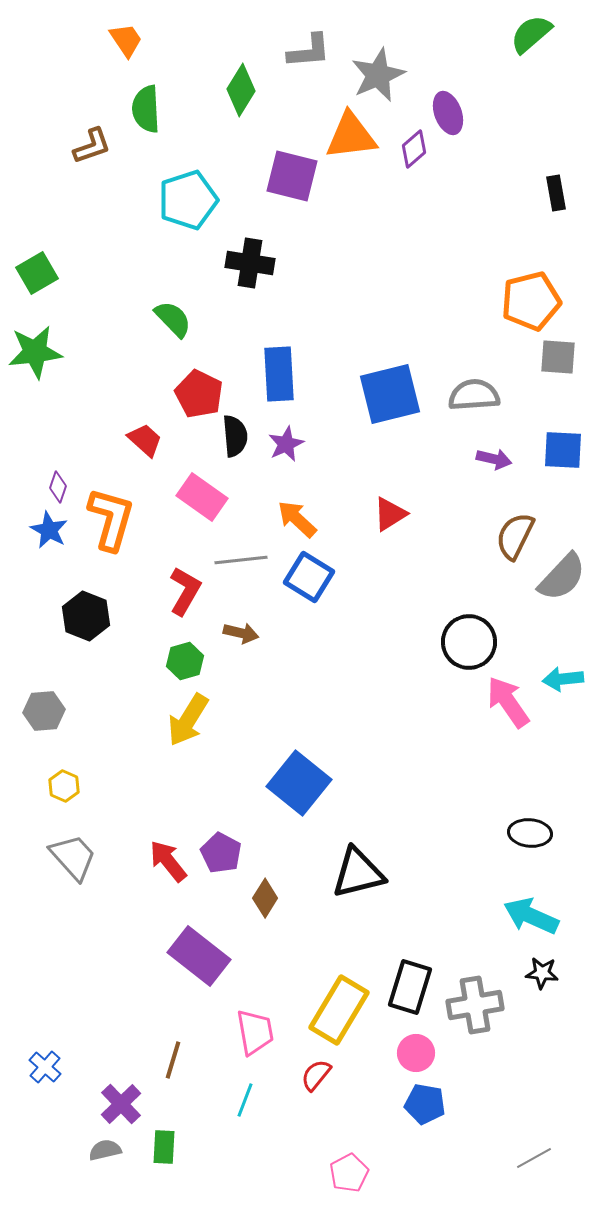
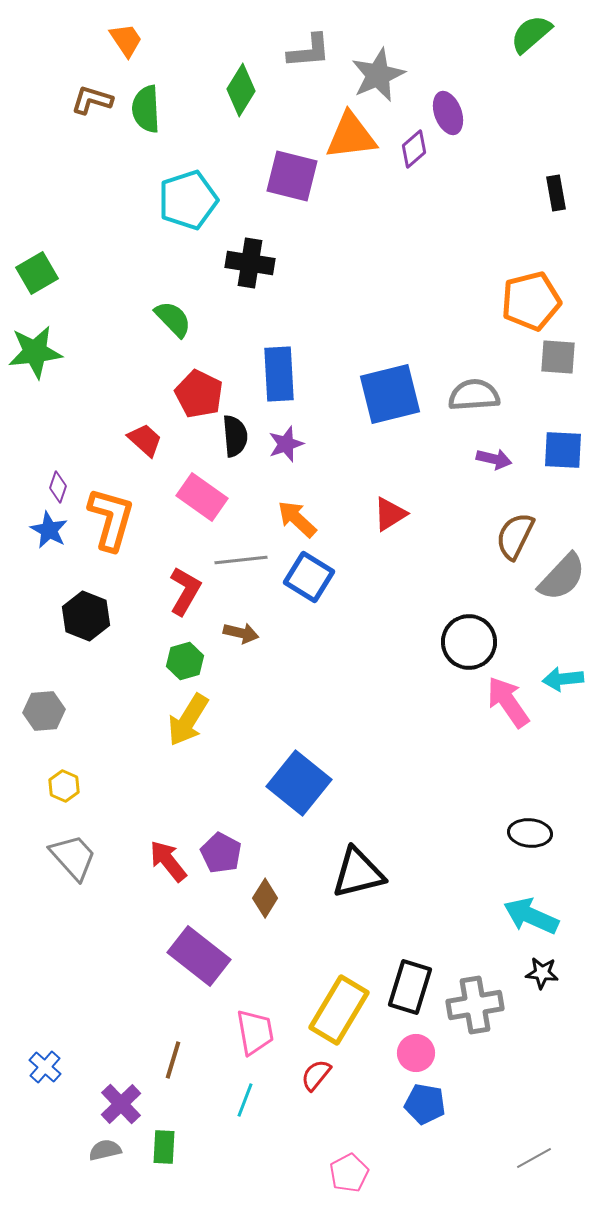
brown L-shape at (92, 146): moved 46 px up; rotated 144 degrees counterclockwise
purple star at (286, 444): rotated 6 degrees clockwise
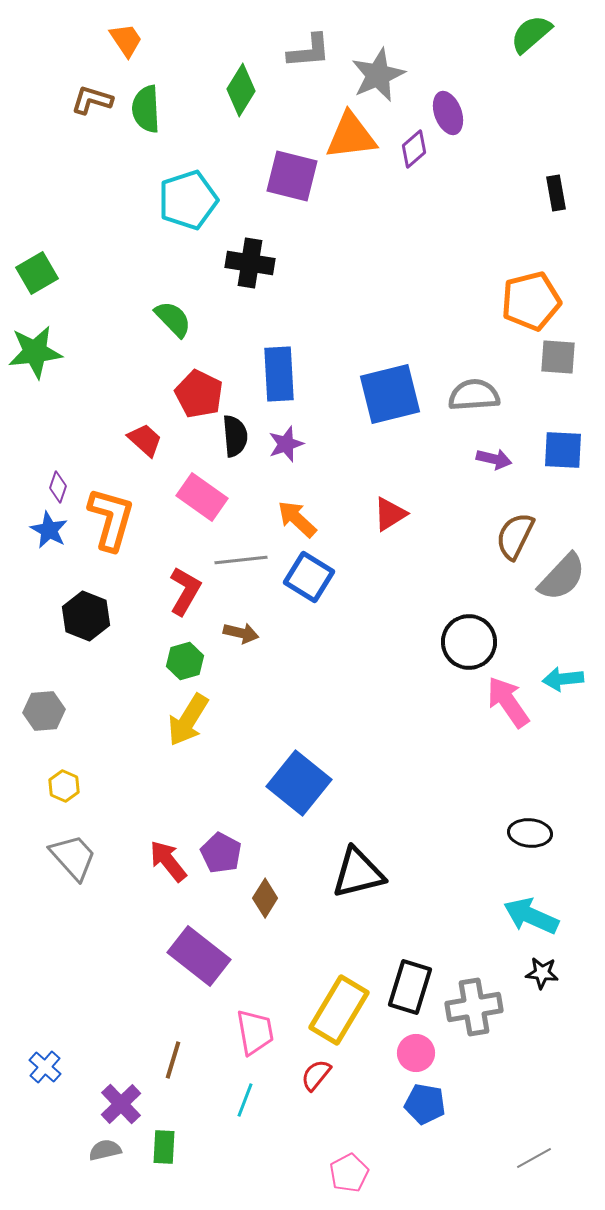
gray cross at (475, 1005): moved 1 px left, 2 px down
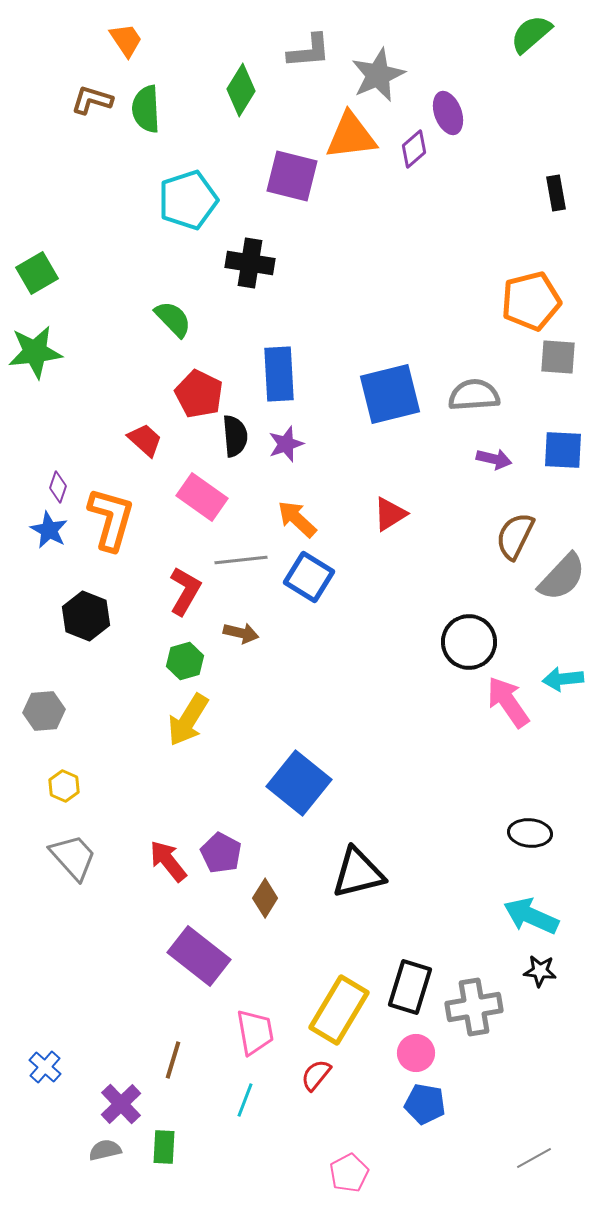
black star at (542, 973): moved 2 px left, 2 px up
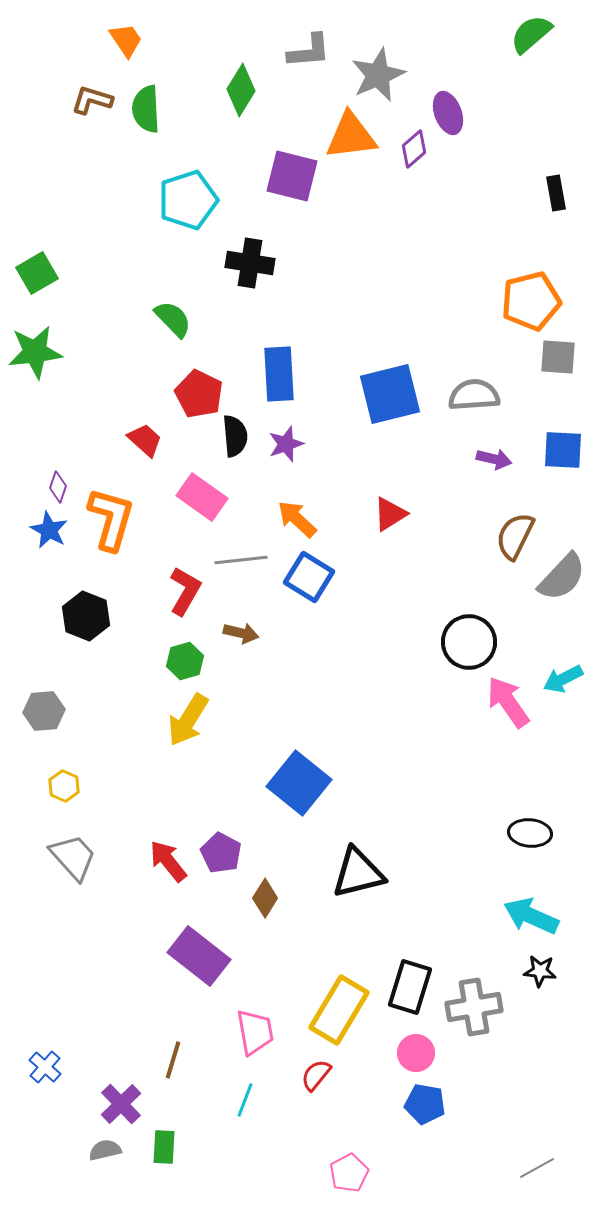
cyan arrow at (563, 679): rotated 21 degrees counterclockwise
gray line at (534, 1158): moved 3 px right, 10 px down
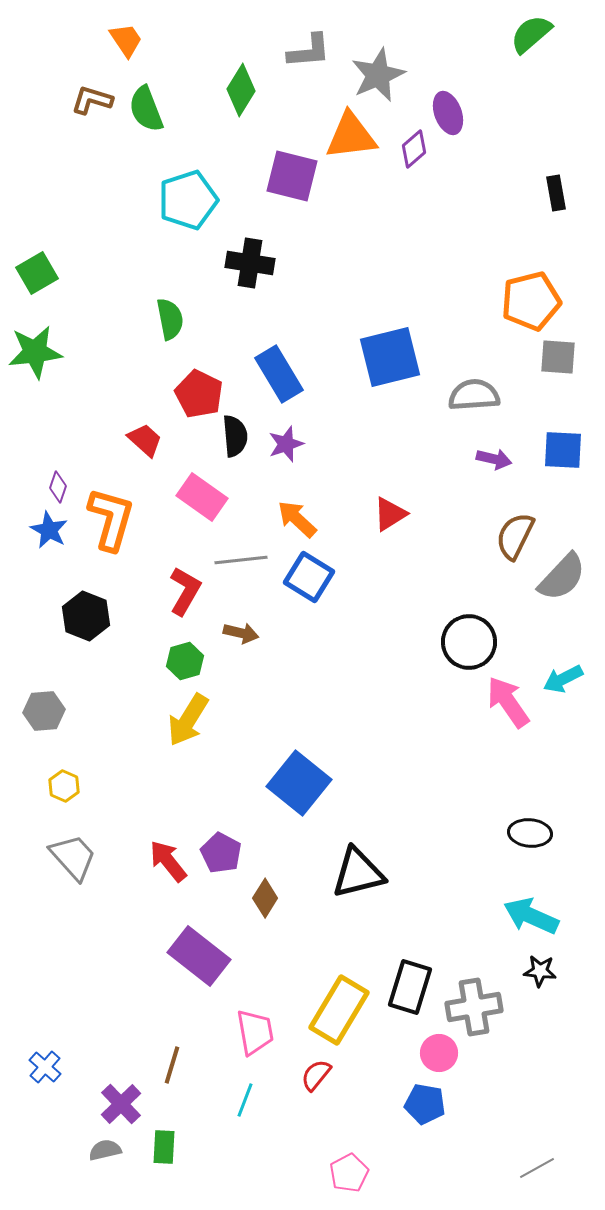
green semicircle at (146, 109): rotated 18 degrees counterclockwise
green semicircle at (173, 319): moved 3 px left; rotated 33 degrees clockwise
blue rectangle at (279, 374): rotated 28 degrees counterclockwise
blue square at (390, 394): moved 37 px up
pink circle at (416, 1053): moved 23 px right
brown line at (173, 1060): moved 1 px left, 5 px down
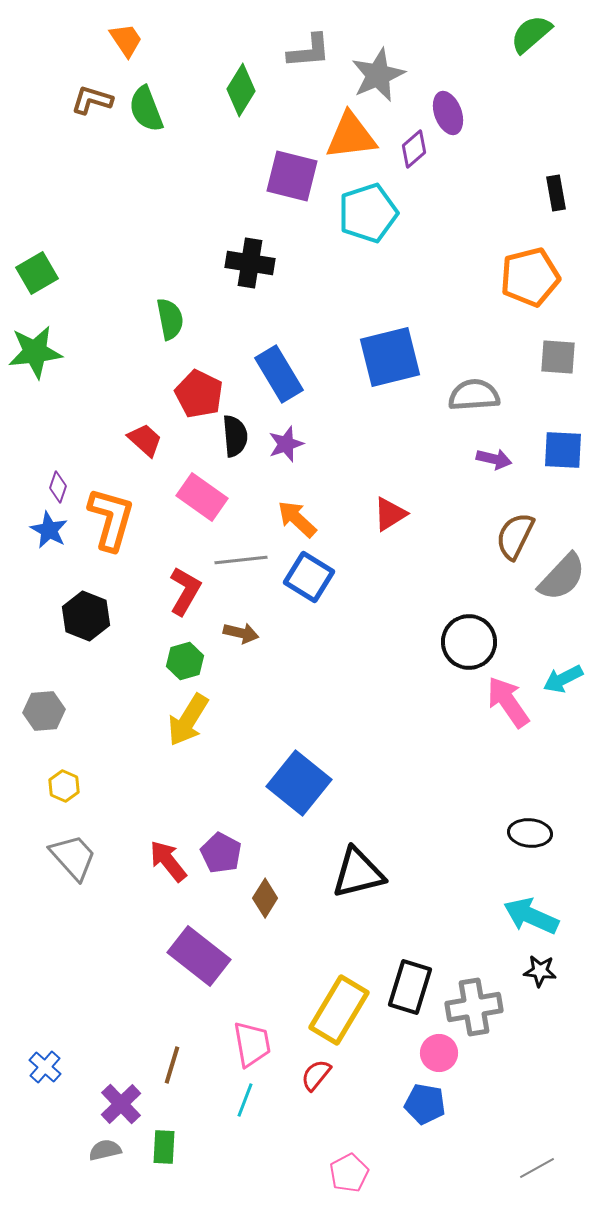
cyan pentagon at (188, 200): moved 180 px right, 13 px down
orange pentagon at (531, 301): moved 1 px left, 24 px up
pink trapezoid at (255, 1032): moved 3 px left, 12 px down
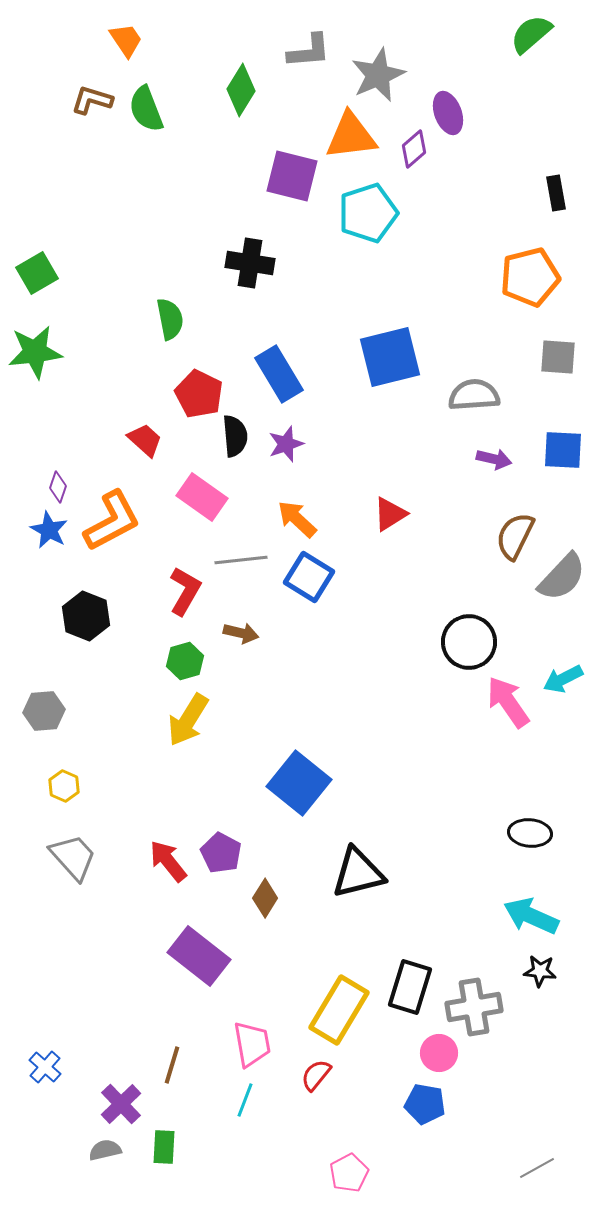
orange L-shape at (111, 519): moved 1 px right, 2 px down; rotated 46 degrees clockwise
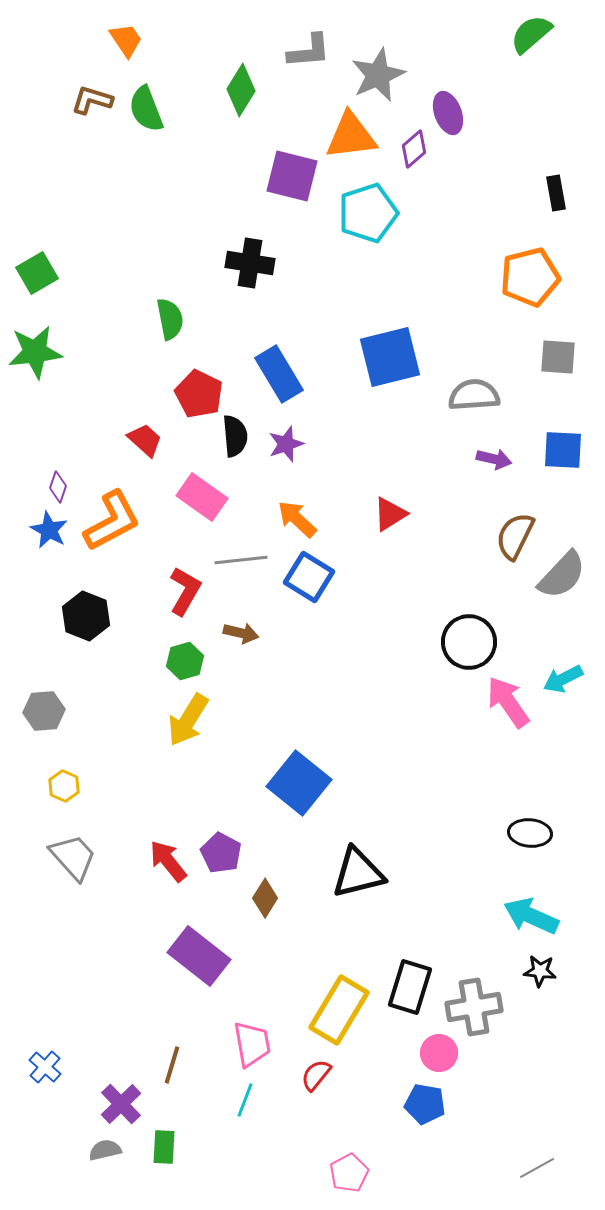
gray semicircle at (562, 577): moved 2 px up
